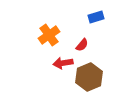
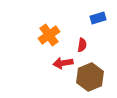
blue rectangle: moved 2 px right, 1 px down
red semicircle: rotated 32 degrees counterclockwise
brown hexagon: moved 1 px right
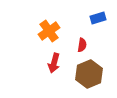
orange cross: moved 4 px up
red arrow: moved 9 px left; rotated 66 degrees counterclockwise
brown hexagon: moved 1 px left, 3 px up
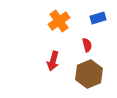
orange cross: moved 10 px right, 10 px up
red semicircle: moved 5 px right; rotated 24 degrees counterclockwise
red arrow: moved 1 px left, 2 px up
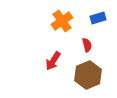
orange cross: moved 3 px right
red arrow: rotated 18 degrees clockwise
brown hexagon: moved 1 px left, 1 px down
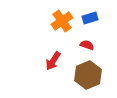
blue rectangle: moved 8 px left
red semicircle: rotated 56 degrees counterclockwise
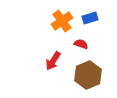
red semicircle: moved 6 px left, 1 px up
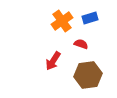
brown hexagon: rotated 16 degrees clockwise
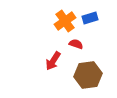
orange cross: moved 3 px right
red semicircle: moved 5 px left
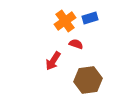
brown hexagon: moved 5 px down
